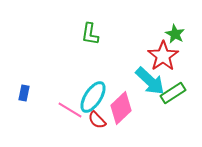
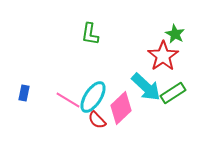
cyan arrow: moved 4 px left, 6 px down
pink line: moved 2 px left, 10 px up
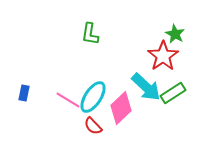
red semicircle: moved 4 px left, 6 px down
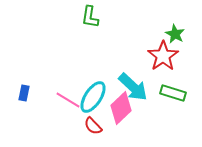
green L-shape: moved 17 px up
cyan arrow: moved 13 px left
green rectangle: rotated 50 degrees clockwise
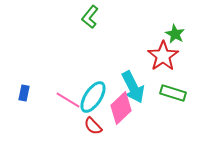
green L-shape: rotated 30 degrees clockwise
cyan arrow: rotated 20 degrees clockwise
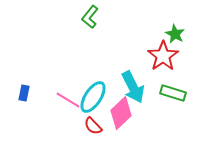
pink diamond: moved 5 px down
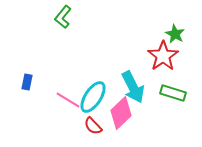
green L-shape: moved 27 px left
blue rectangle: moved 3 px right, 11 px up
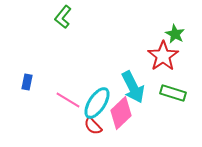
cyan ellipse: moved 4 px right, 6 px down
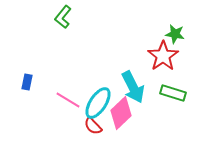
green star: rotated 18 degrees counterclockwise
cyan ellipse: moved 1 px right
